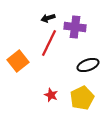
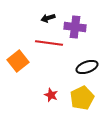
red line: rotated 72 degrees clockwise
black ellipse: moved 1 px left, 2 px down
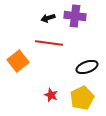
purple cross: moved 11 px up
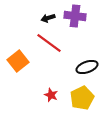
red line: rotated 28 degrees clockwise
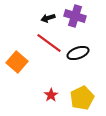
purple cross: rotated 10 degrees clockwise
orange square: moved 1 px left, 1 px down; rotated 10 degrees counterclockwise
black ellipse: moved 9 px left, 14 px up
red star: rotated 16 degrees clockwise
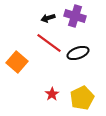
red star: moved 1 px right, 1 px up
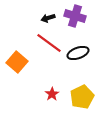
yellow pentagon: moved 1 px up
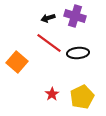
black ellipse: rotated 15 degrees clockwise
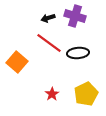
yellow pentagon: moved 4 px right, 3 px up
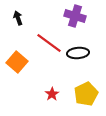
black arrow: moved 30 px left; rotated 88 degrees clockwise
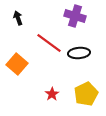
black ellipse: moved 1 px right
orange square: moved 2 px down
